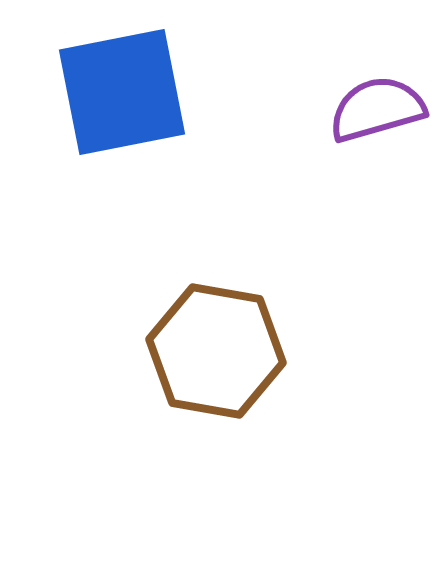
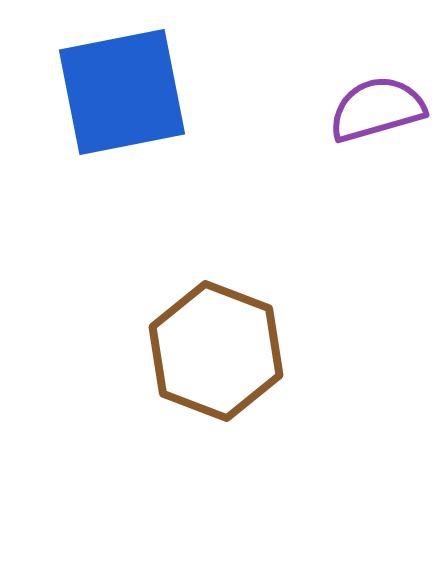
brown hexagon: rotated 11 degrees clockwise
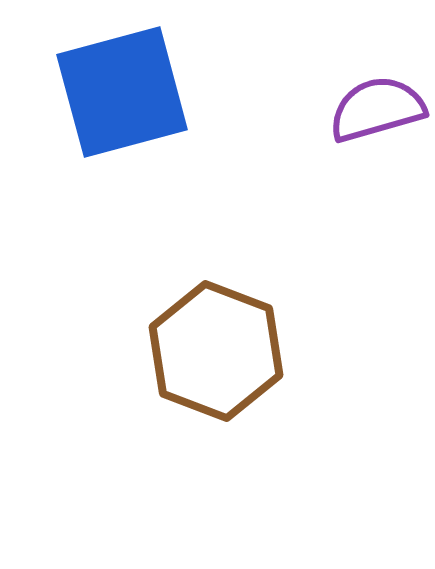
blue square: rotated 4 degrees counterclockwise
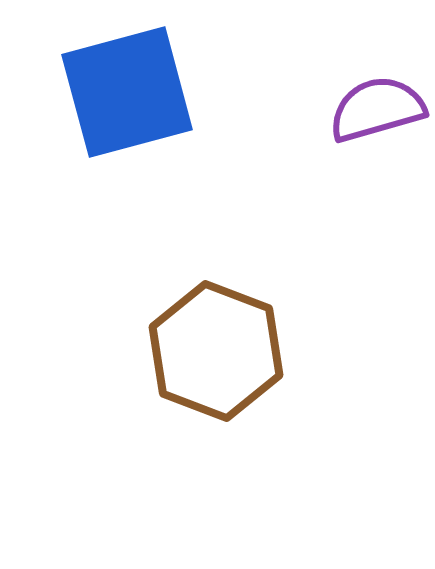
blue square: moved 5 px right
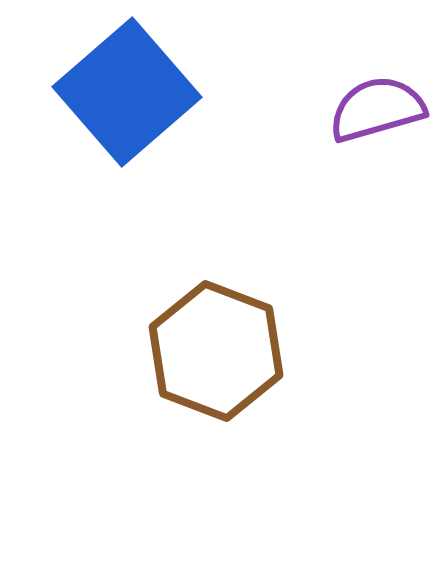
blue square: rotated 26 degrees counterclockwise
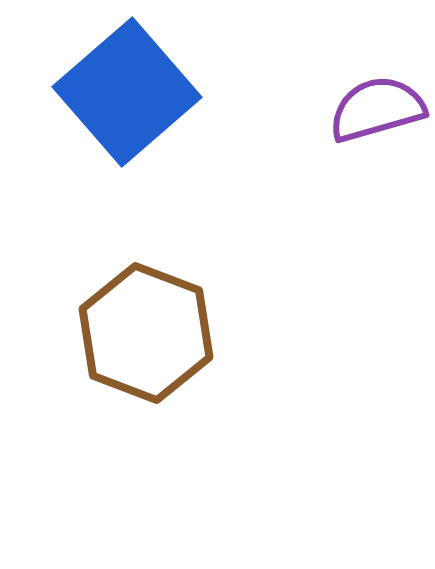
brown hexagon: moved 70 px left, 18 px up
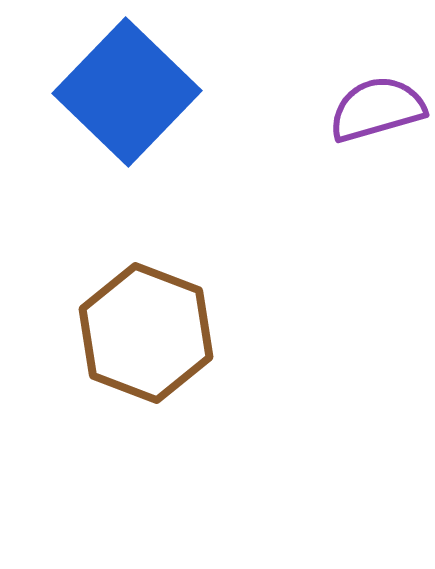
blue square: rotated 5 degrees counterclockwise
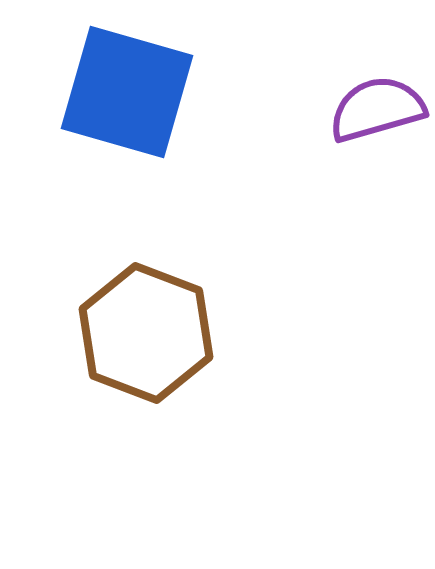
blue square: rotated 28 degrees counterclockwise
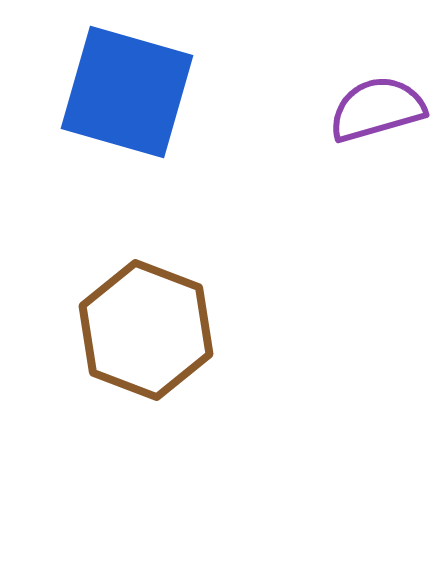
brown hexagon: moved 3 px up
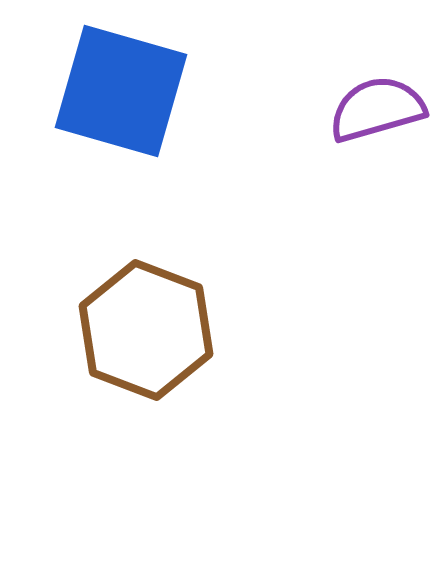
blue square: moved 6 px left, 1 px up
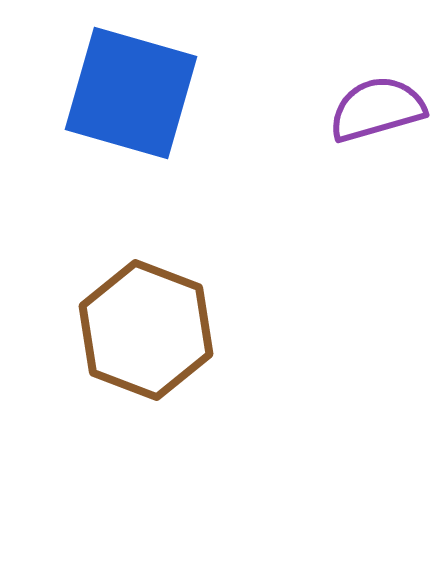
blue square: moved 10 px right, 2 px down
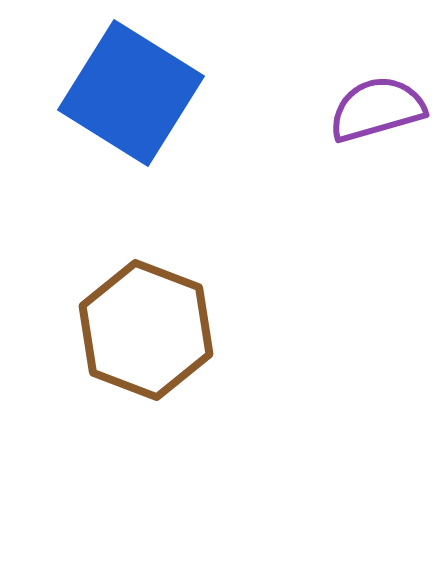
blue square: rotated 16 degrees clockwise
